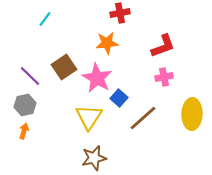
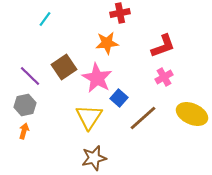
pink cross: rotated 18 degrees counterclockwise
yellow ellipse: rotated 68 degrees counterclockwise
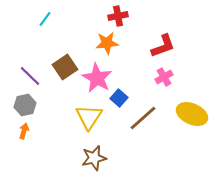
red cross: moved 2 px left, 3 px down
brown square: moved 1 px right
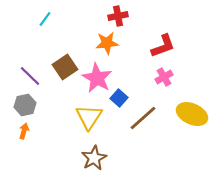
brown star: rotated 15 degrees counterclockwise
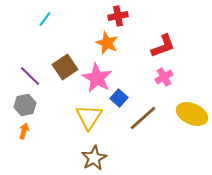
orange star: rotated 30 degrees clockwise
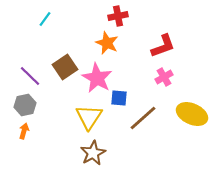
blue square: rotated 36 degrees counterclockwise
brown star: moved 1 px left, 5 px up
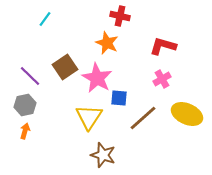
red cross: moved 2 px right; rotated 24 degrees clockwise
red L-shape: rotated 144 degrees counterclockwise
pink cross: moved 2 px left, 2 px down
yellow ellipse: moved 5 px left
orange arrow: moved 1 px right
brown star: moved 10 px right, 2 px down; rotated 25 degrees counterclockwise
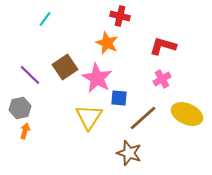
purple line: moved 1 px up
gray hexagon: moved 5 px left, 3 px down
brown star: moved 26 px right, 2 px up
